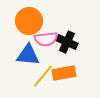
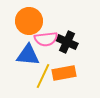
yellow line: rotated 15 degrees counterclockwise
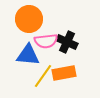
orange circle: moved 2 px up
pink semicircle: moved 2 px down
yellow line: rotated 10 degrees clockwise
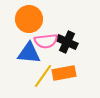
blue triangle: moved 1 px right, 2 px up
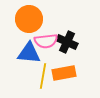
yellow line: rotated 25 degrees counterclockwise
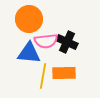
orange rectangle: rotated 10 degrees clockwise
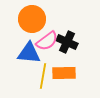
orange circle: moved 3 px right
pink semicircle: moved 1 px right; rotated 30 degrees counterclockwise
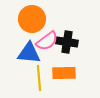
black cross: rotated 15 degrees counterclockwise
yellow line: moved 4 px left, 2 px down; rotated 15 degrees counterclockwise
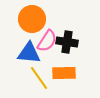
pink semicircle: rotated 20 degrees counterclockwise
yellow line: rotated 30 degrees counterclockwise
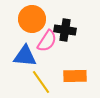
black cross: moved 2 px left, 12 px up
blue triangle: moved 4 px left, 3 px down
orange rectangle: moved 11 px right, 3 px down
yellow line: moved 2 px right, 4 px down
